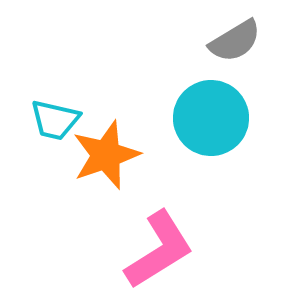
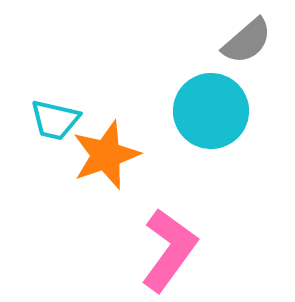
gray semicircle: moved 12 px right; rotated 10 degrees counterclockwise
cyan circle: moved 7 px up
pink L-shape: moved 10 px right; rotated 22 degrees counterclockwise
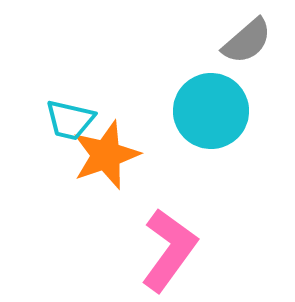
cyan trapezoid: moved 15 px right
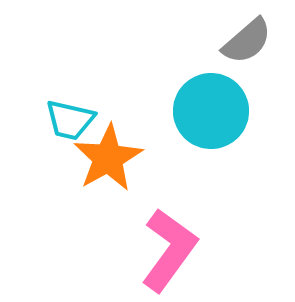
orange star: moved 2 px right, 3 px down; rotated 10 degrees counterclockwise
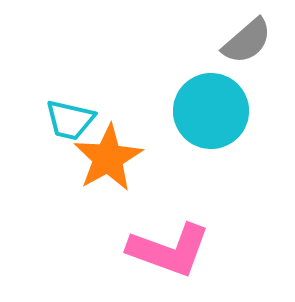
pink L-shape: rotated 74 degrees clockwise
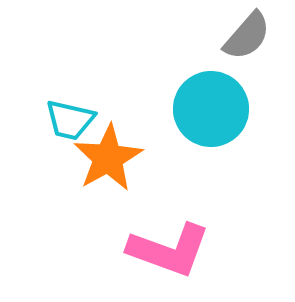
gray semicircle: moved 5 px up; rotated 8 degrees counterclockwise
cyan circle: moved 2 px up
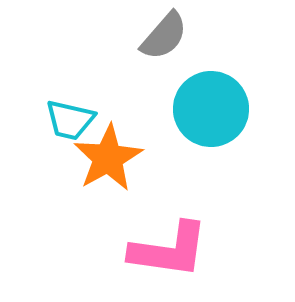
gray semicircle: moved 83 px left
pink L-shape: rotated 12 degrees counterclockwise
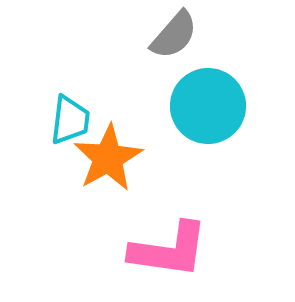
gray semicircle: moved 10 px right, 1 px up
cyan circle: moved 3 px left, 3 px up
cyan trapezoid: rotated 96 degrees counterclockwise
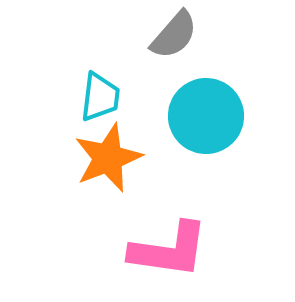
cyan circle: moved 2 px left, 10 px down
cyan trapezoid: moved 30 px right, 23 px up
orange star: rotated 8 degrees clockwise
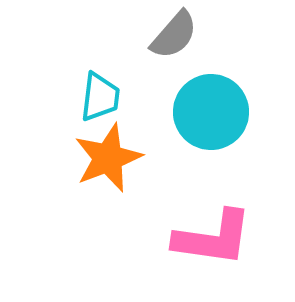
cyan circle: moved 5 px right, 4 px up
pink L-shape: moved 44 px right, 12 px up
